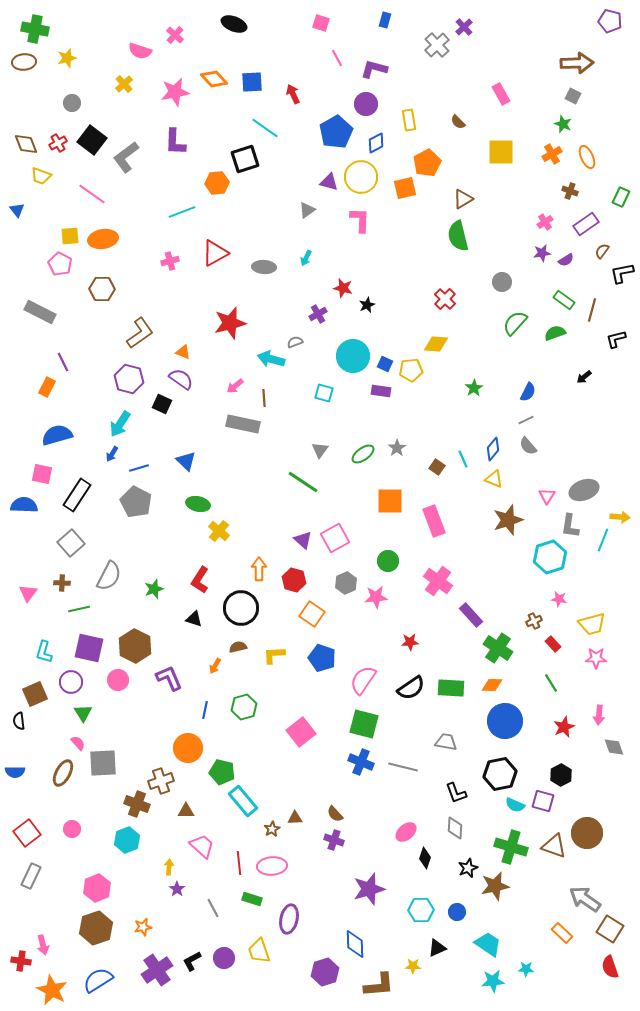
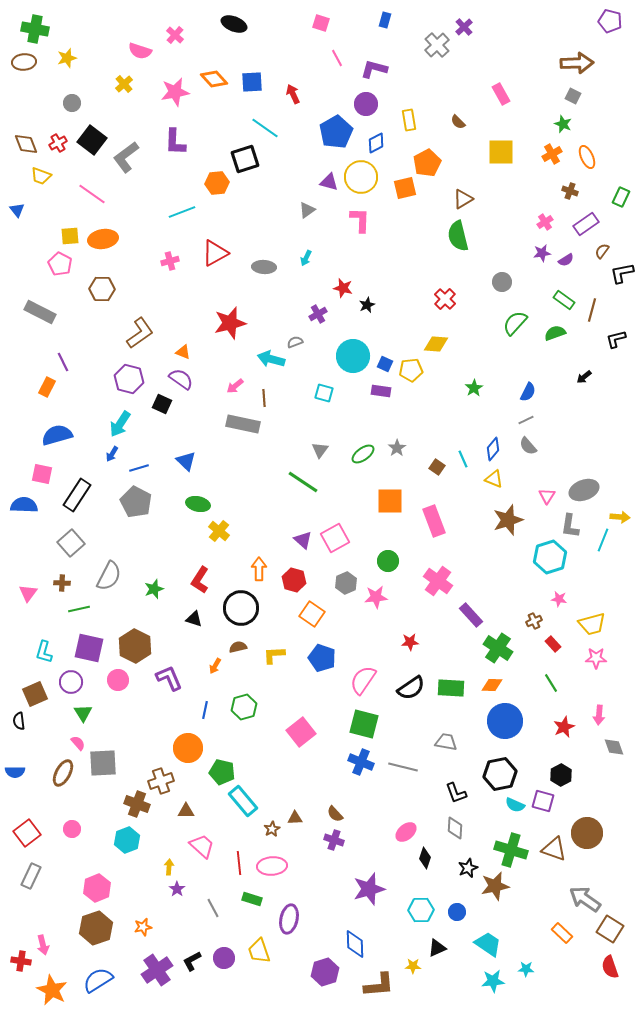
brown triangle at (554, 846): moved 3 px down
green cross at (511, 847): moved 3 px down
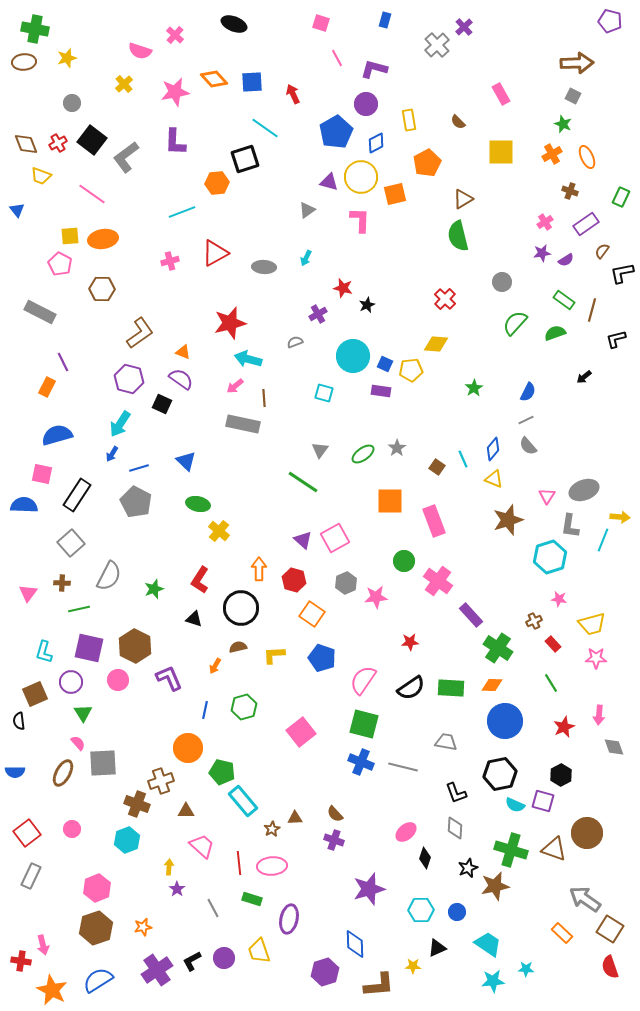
orange square at (405, 188): moved 10 px left, 6 px down
cyan arrow at (271, 359): moved 23 px left
green circle at (388, 561): moved 16 px right
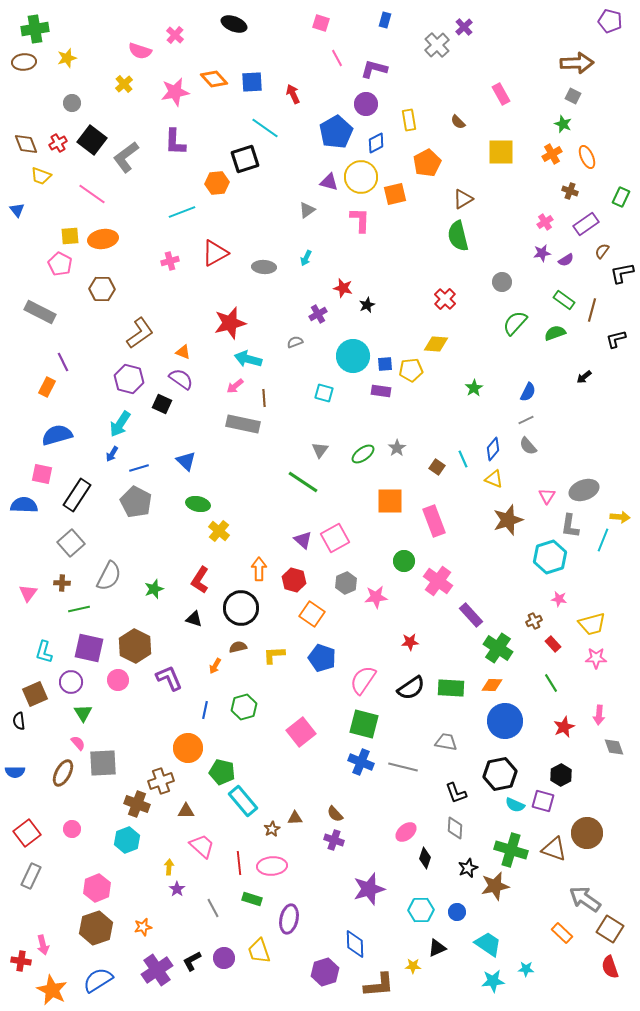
green cross at (35, 29): rotated 20 degrees counterclockwise
blue square at (385, 364): rotated 28 degrees counterclockwise
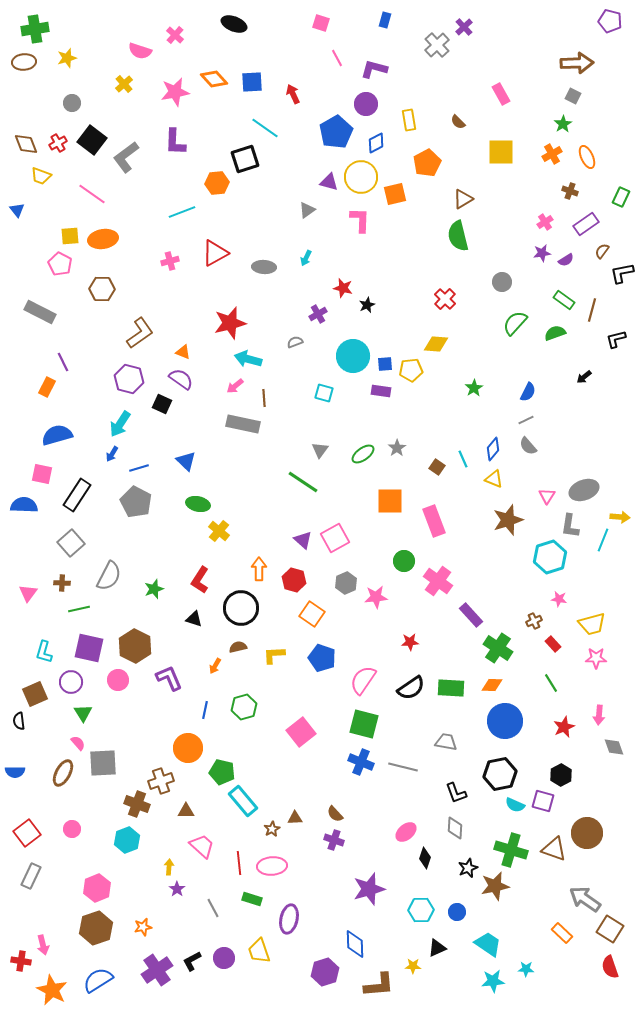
green star at (563, 124): rotated 18 degrees clockwise
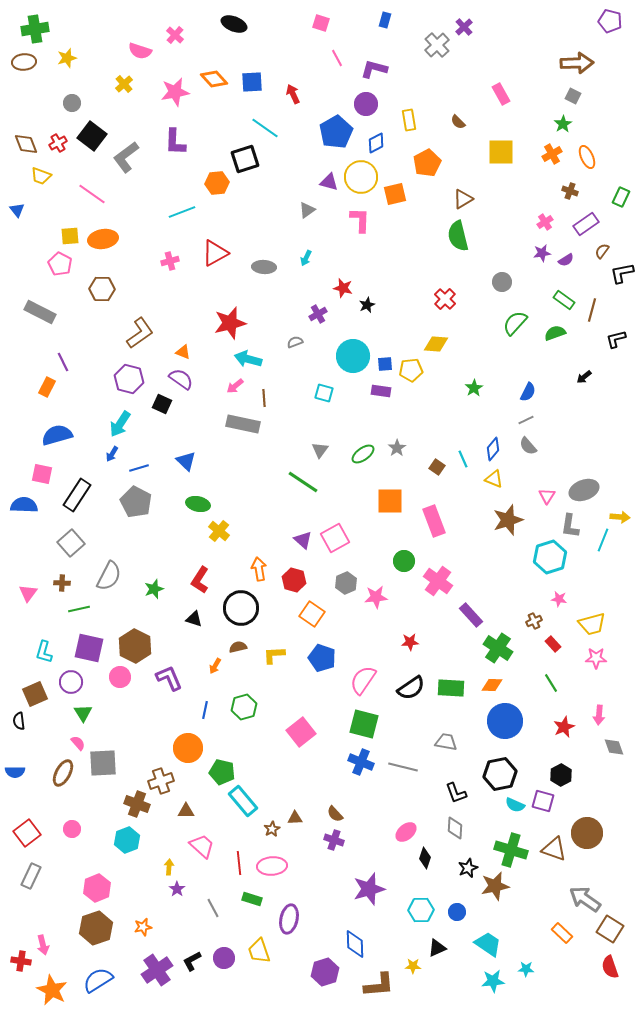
black square at (92, 140): moved 4 px up
orange arrow at (259, 569): rotated 10 degrees counterclockwise
pink circle at (118, 680): moved 2 px right, 3 px up
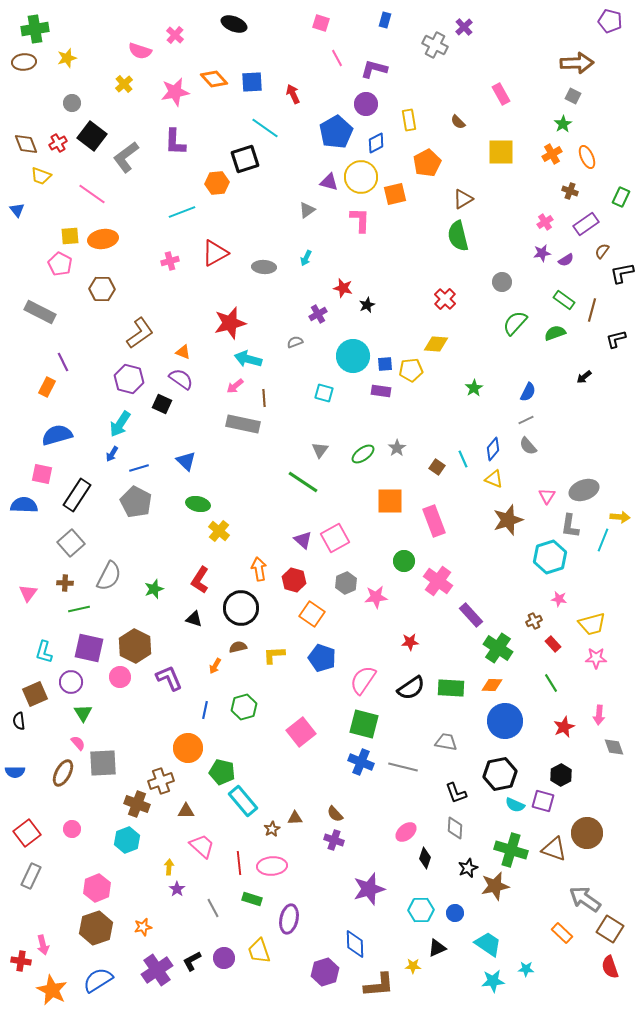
gray cross at (437, 45): moved 2 px left; rotated 20 degrees counterclockwise
brown cross at (62, 583): moved 3 px right
blue circle at (457, 912): moved 2 px left, 1 px down
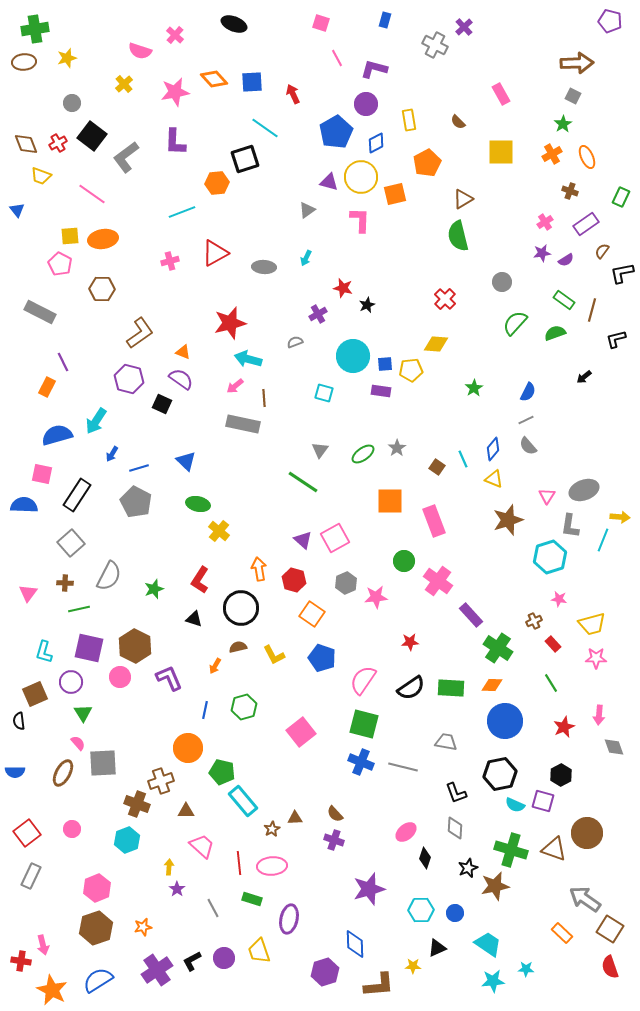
cyan arrow at (120, 424): moved 24 px left, 3 px up
yellow L-shape at (274, 655): rotated 115 degrees counterclockwise
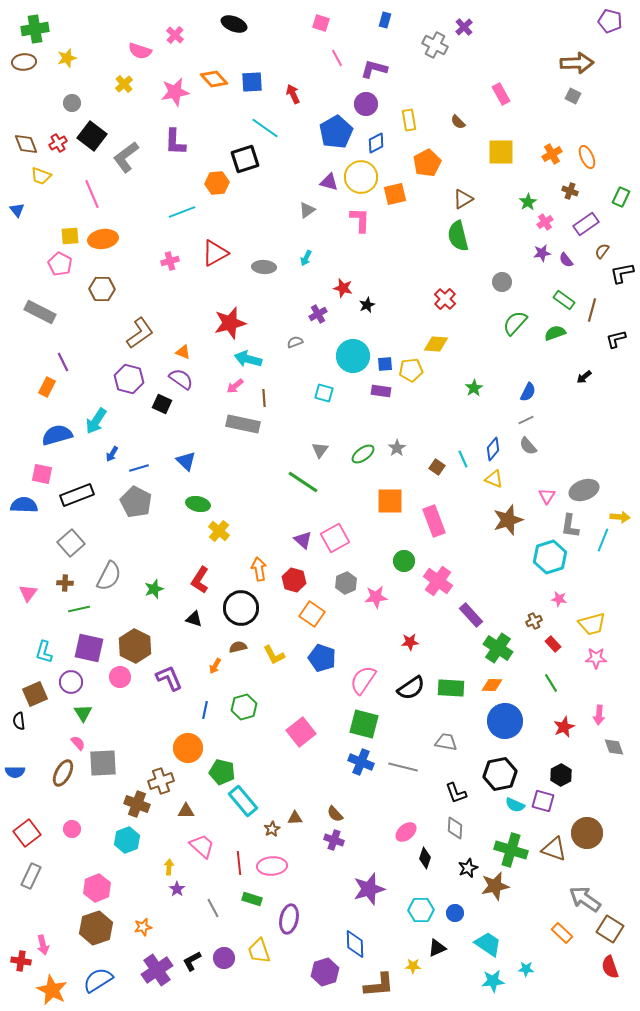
green star at (563, 124): moved 35 px left, 78 px down
pink line at (92, 194): rotated 32 degrees clockwise
purple semicircle at (566, 260): rotated 84 degrees clockwise
black rectangle at (77, 495): rotated 36 degrees clockwise
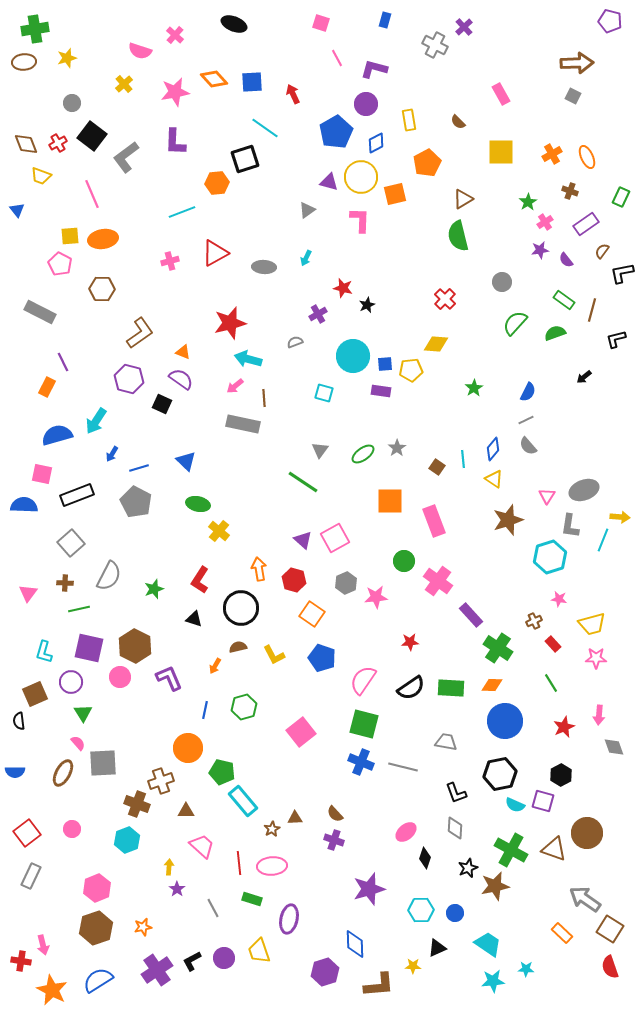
purple star at (542, 253): moved 2 px left, 3 px up
cyan line at (463, 459): rotated 18 degrees clockwise
yellow triangle at (494, 479): rotated 12 degrees clockwise
green cross at (511, 850): rotated 12 degrees clockwise
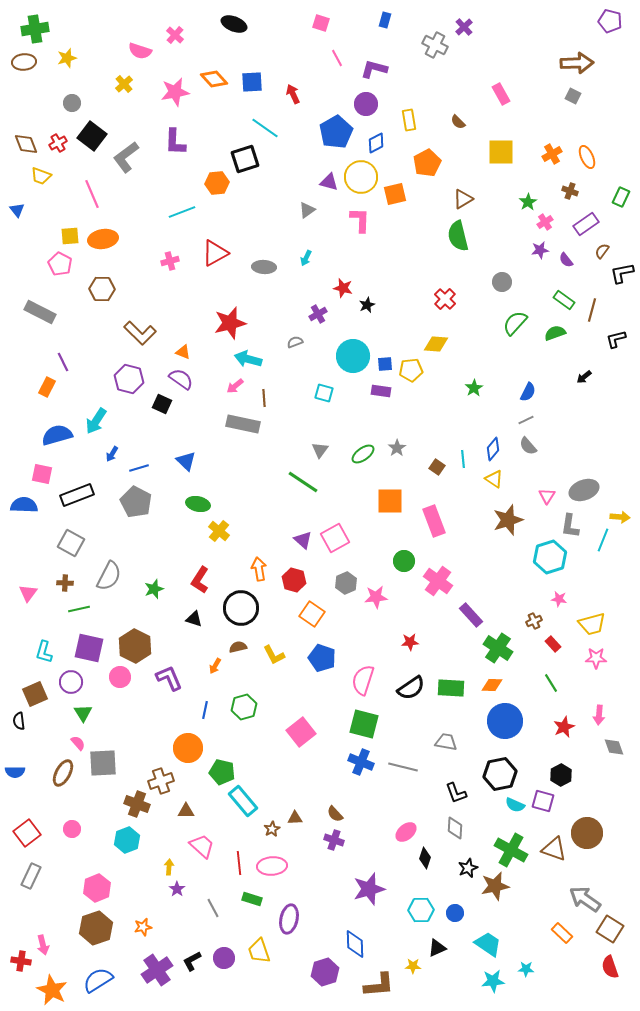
brown L-shape at (140, 333): rotated 80 degrees clockwise
gray square at (71, 543): rotated 20 degrees counterclockwise
pink semicircle at (363, 680): rotated 16 degrees counterclockwise
